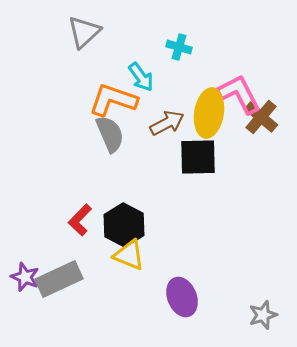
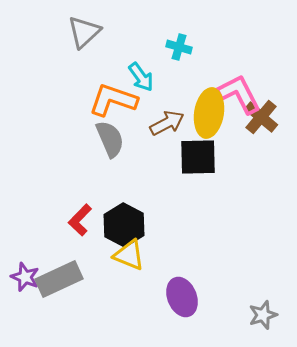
gray semicircle: moved 5 px down
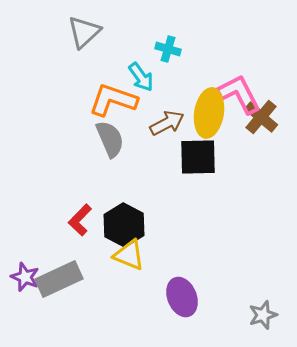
cyan cross: moved 11 px left, 2 px down
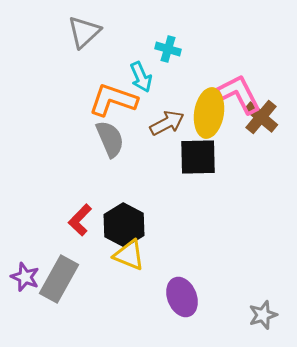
cyan arrow: rotated 12 degrees clockwise
gray rectangle: rotated 36 degrees counterclockwise
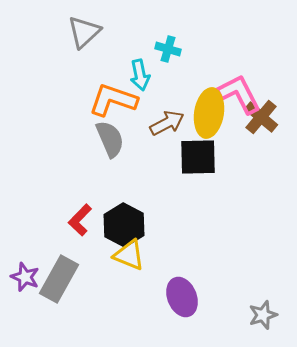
cyan arrow: moved 1 px left, 2 px up; rotated 12 degrees clockwise
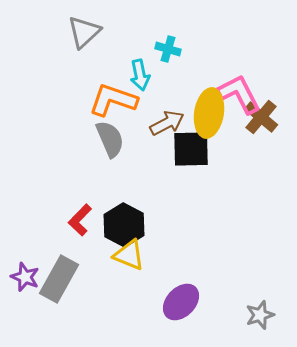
black square: moved 7 px left, 8 px up
purple ellipse: moved 1 px left, 5 px down; rotated 66 degrees clockwise
gray star: moved 3 px left
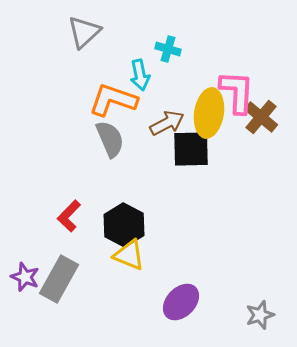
pink L-shape: moved 2 px left, 2 px up; rotated 30 degrees clockwise
red L-shape: moved 11 px left, 4 px up
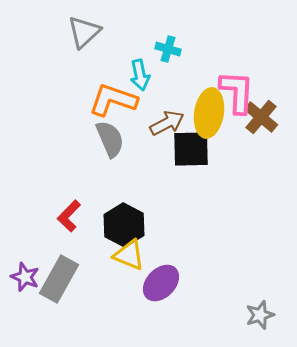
purple ellipse: moved 20 px left, 19 px up
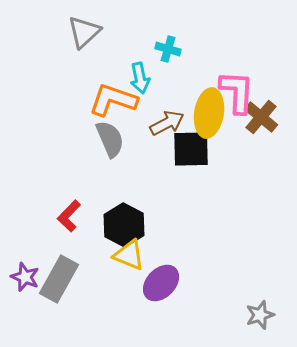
cyan arrow: moved 3 px down
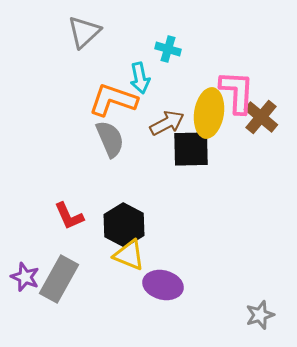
red L-shape: rotated 68 degrees counterclockwise
purple ellipse: moved 2 px right, 2 px down; rotated 60 degrees clockwise
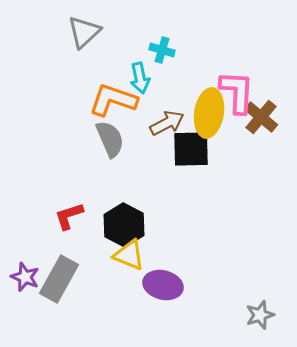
cyan cross: moved 6 px left, 1 px down
red L-shape: rotated 96 degrees clockwise
